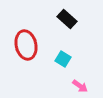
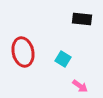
black rectangle: moved 15 px right; rotated 36 degrees counterclockwise
red ellipse: moved 3 px left, 7 px down
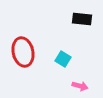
pink arrow: rotated 21 degrees counterclockwise
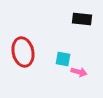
cyan square: rotated 21 degrees counterclockwise
pink arrow: moved 1 px left, 14 px up
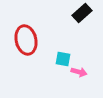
black rectangle: moved 6 px up; rotated 48 degrees counterclockwise
red ellipse: moved 3 px right, 12 px up
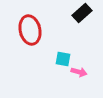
red ellipse: moved 4 px right, 10 px up
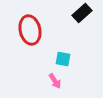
pink arrow: moved 24 px left, 9 px down; rotated 42 degrees clockwise
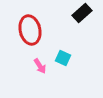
cyan square: moved 1 px up; rotated 14 degrees clockwise
pink arrow: moved 15 px left, 15 px up
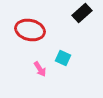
red ellipse: rotated 64 degrees counterclockwise
pink arrow: moved 3 px down
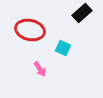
cyan square: moved 10 px up
